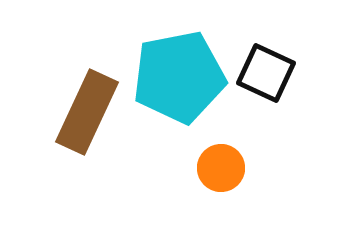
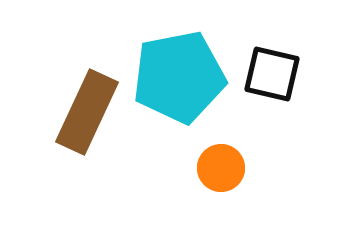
black square: moved 6 px right, 1 px down; rotated 12 degrees counterclockwise
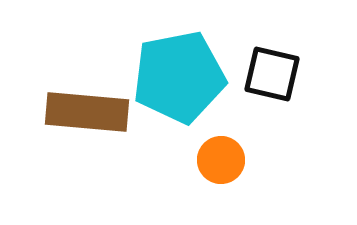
brown rectangle: rotated 70 degrees clockwise
orange circle: moved 8 px up
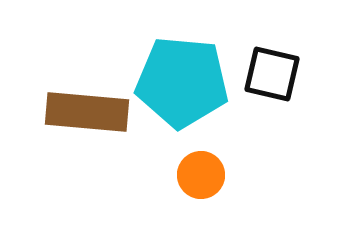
cyan pentagon: moved 3 px right, 5 px down; rotated 16 degrees clockwise
orange circle: moved 20 px left, 15 px down
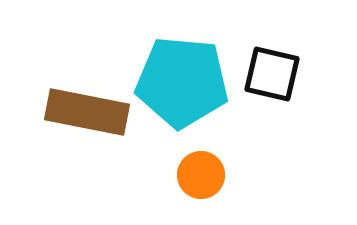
brown rectangle: rotated 6 degrees clockwise
